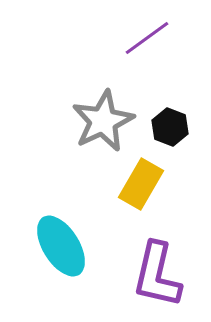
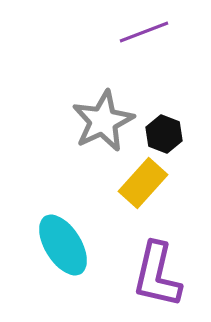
purple line: moved 3 px left, 6 px up; rotated 15 degrees clockwise
black hexagon: moved 6 px left, 7 px down
yellow rectangle: moved 2 px right, 1 px up; rotated 12 degrees clockwise
cyan ellipse: moved 2 px right, 1 px up
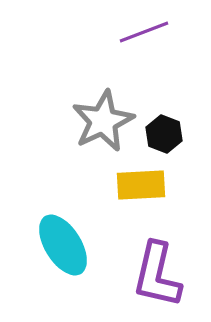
yellow rectangle: moved 2 px left, 2 px down; rotated 45 degrees clockwise
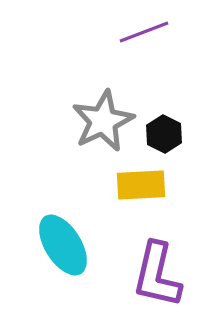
black hexagon: rotated 6 degrees clockwise
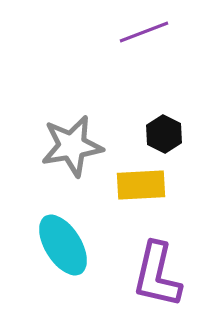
gray star: moved 31 px left, 25 px down; rotated 16 degrees clockwise
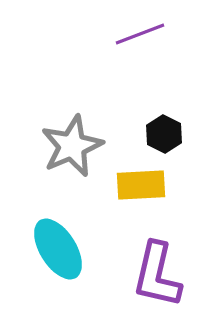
purple line: moved 4 px left, 2 px down
gray star: rotated 14 degrees counterclockwise
cyan ellipse: moved 5 px left, 4 px down
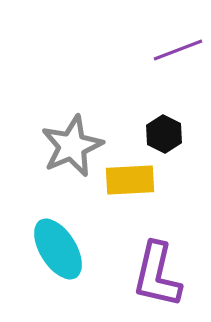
purple line: moved 38 px right, 16 px down
yellow rectangle: moved 11 px left, 5 px up
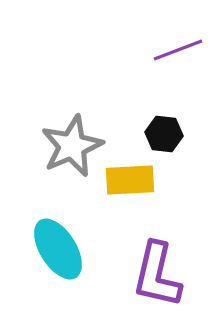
black hexagon: rotated 21 degrees counterclockwise
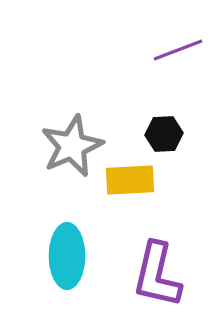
black hexagon: rotated 9 degrees counterclockwise
cyan ellipse: moved 9 px right, 7 px down; rotated 32 degrees clockwise
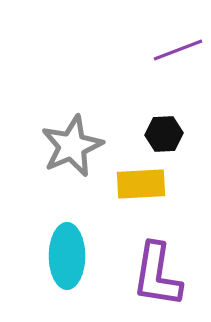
yellow rectangle: moved 11 px right, 4 px down
purple L-shape: rotated 4 degrees counterclockwise
